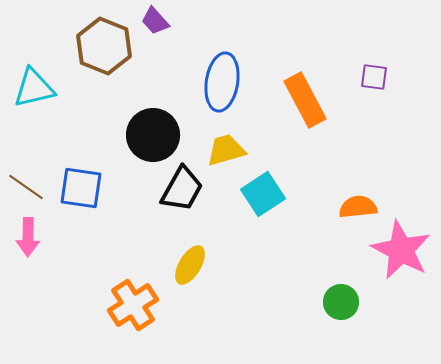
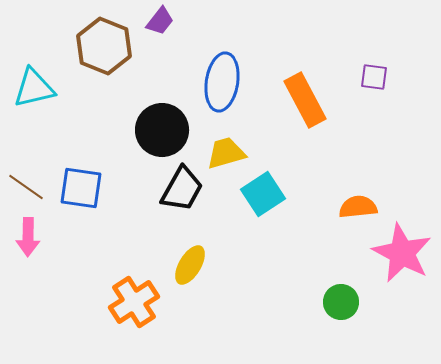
purple trapezoid: moved 5 px right; rotated 100 degrees counterclockwise
black circle: moved 9 px right, 5 px up
yellow trapezoid: moved 3 px down
pink star: moved 1 px right, 3 px down
orange cross: moved 1 px right, 3 px up
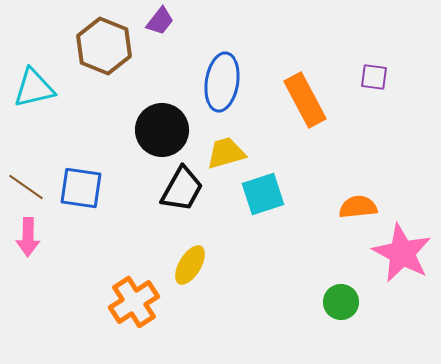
cyan square: rotated 15 degrees clockwise
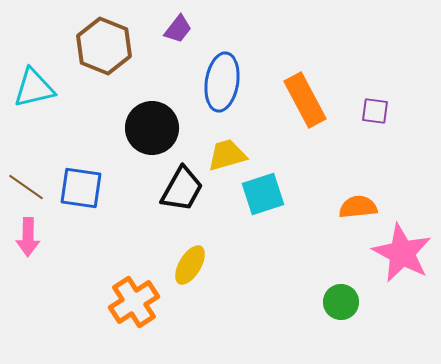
purple trapezoid: moved 18 px right, 8 px down
purple square: moved 1 px right, 34 px down
black circle: moved 10 px left, 2 px up
yellow trapezoid: moved 1 px right, 2 px down
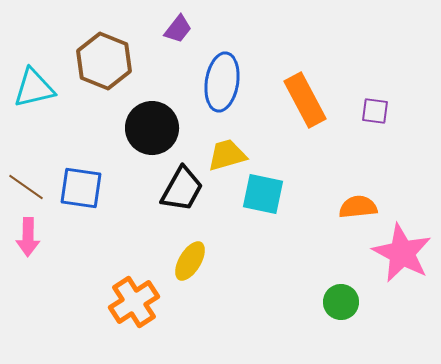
brown hexagon: moved 15 px down
cyan square: rotated 30 degrees clockwise
yellow ellipse: moved 4 px up
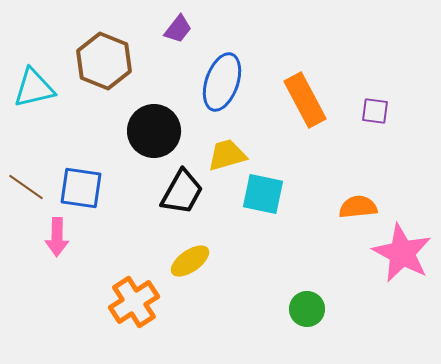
blue ellipse: rotated 10 degrees clockwise
black circle: moved 2 px right, 3 px down
black trapezoid: moved 3 px down
pink arrow: moved 29 px right
yellow ellipse: rotated 24 degrees clockwise
green circle: moved 34 px left, 7 px down
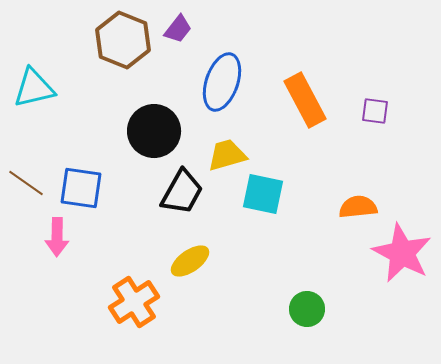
brown hexagon: moved 19 px right, 21 px up
brown line: moved 4 px up
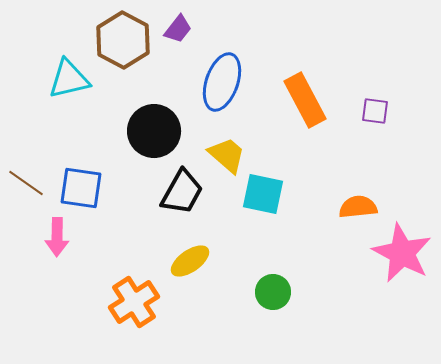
brown hexagon: rotated 6 degrees clockwise
cyan triangle: moved 35 px right, 9 px up
yellow trapezoid: rotated 57 degrees clockwise
green circle: moved 34 px left, 17 px up
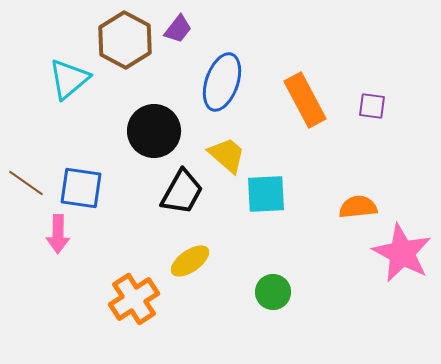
brown hexagon: moved 2 px right
cyan triangle: rotated 27 degrees counterclockwise
purple square: moved 3 px left, 5 px up
cyan square: moved 3 px right; rotated 15 degrees counterclockwise
pink arrow: moved 1 px right, 3 px up
orange cross: moved 3 px up
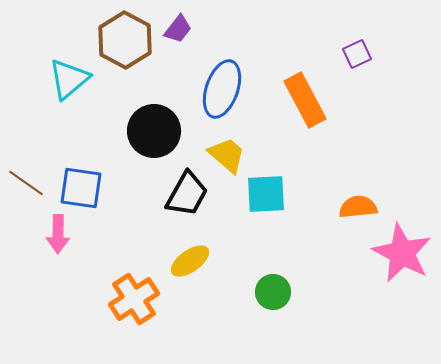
blue ellipse: moved 7 px down
purple square: moved 15 px left, 52 px up; rotated 32 degrees counterclockwise
black trapezoid: moved 5 px right, 2 px down
